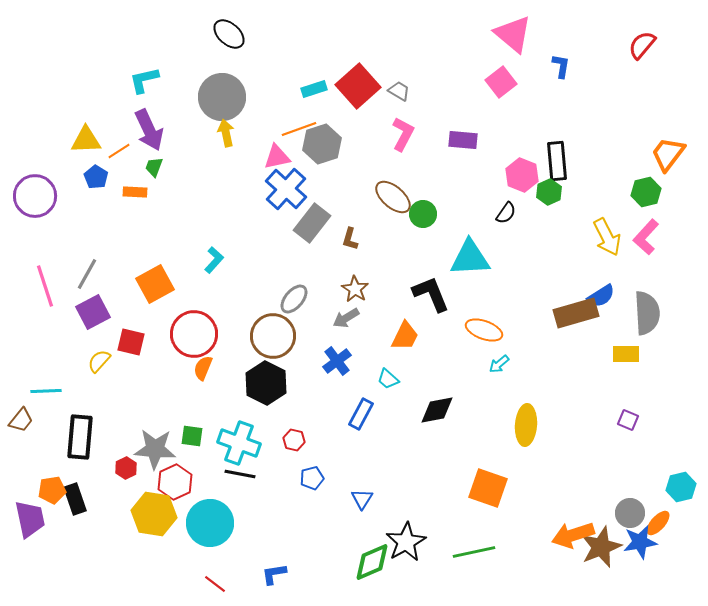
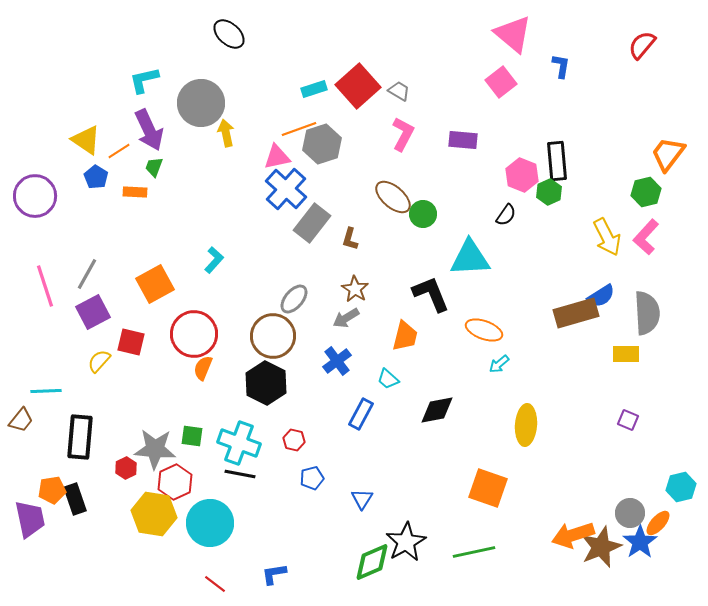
gray circle at (222, 97): moved 21 px left, 6 px down
yellow triangle at (86, 140): rotated 36 degrees clockwise
black semicircle at (506, 213): moved 2 px down
orange trapezoid at (405, 336): rotated 12 degrees counterclockwise
blue star at (640, 542): rotated 24 degrees counterclockwise
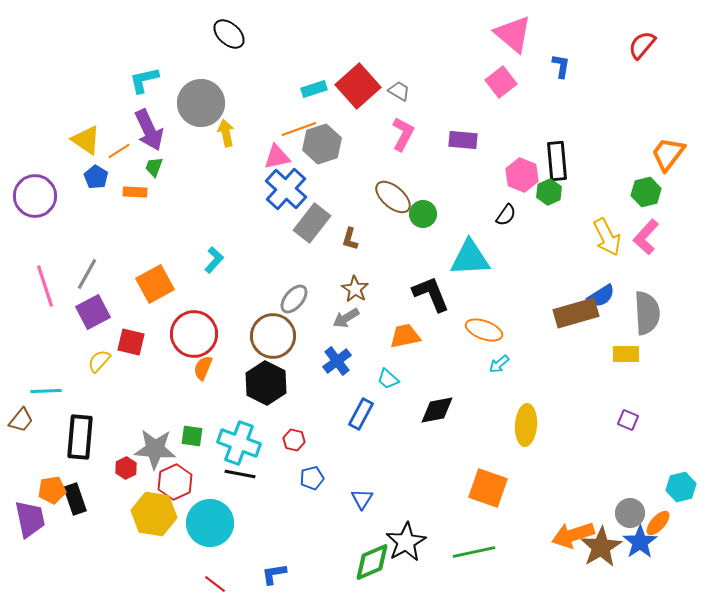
orange trapezoid at (405, 336): rotated 116 degrees counterclockwise
brown star at (601, 547): rotated 9 degrees counterclockwise
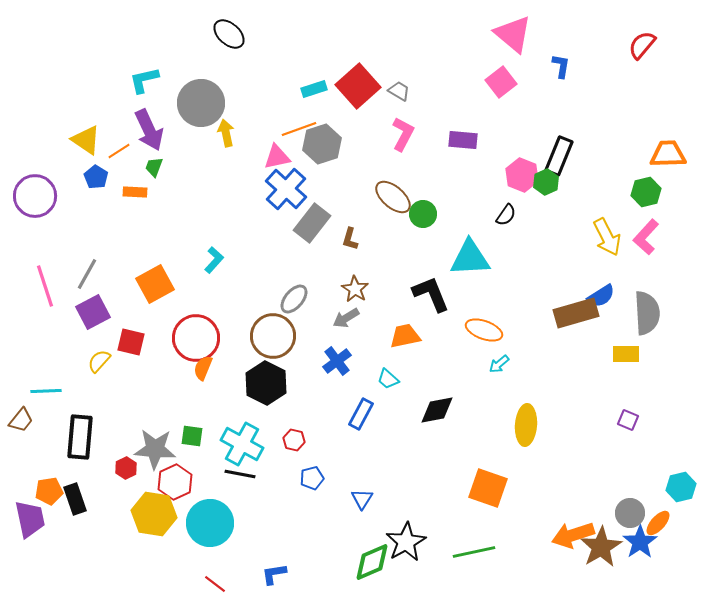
orange trapezoid at (668, 154): rotated 51 degrees clockwise
black rectangle at (557, 161): moved 2 px right, 5 px up; rotated 27 degrees clockwise
green hexagon at (549, 192): moved 3 px left, 10 px up
red circle at (194, 334): moved 2 px right, 4 px down
cyan cross at (239, 443): moved 3 px right, 1 px down; rotated 9 degrees clockwise
orange pentagon at (52, 490): moved 3 px left, 1 px down
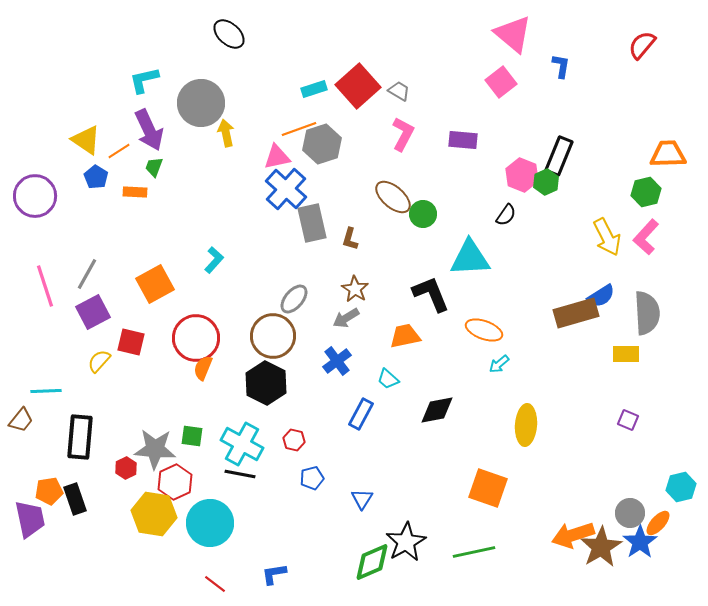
gray rectangle at (312, 223): rotated 51 degrees counterclockwise
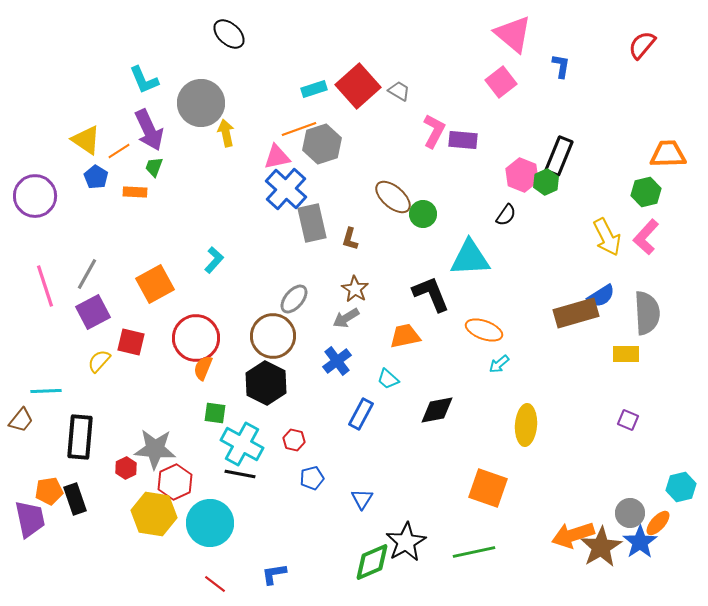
cyan L-shape at (144, 80): rotated 100 degrees counterclockwise
pink L-shape at (403, 134): moved 31 px right, 3 px up
green square at (192, 436): moved 23 px right, 23 px up
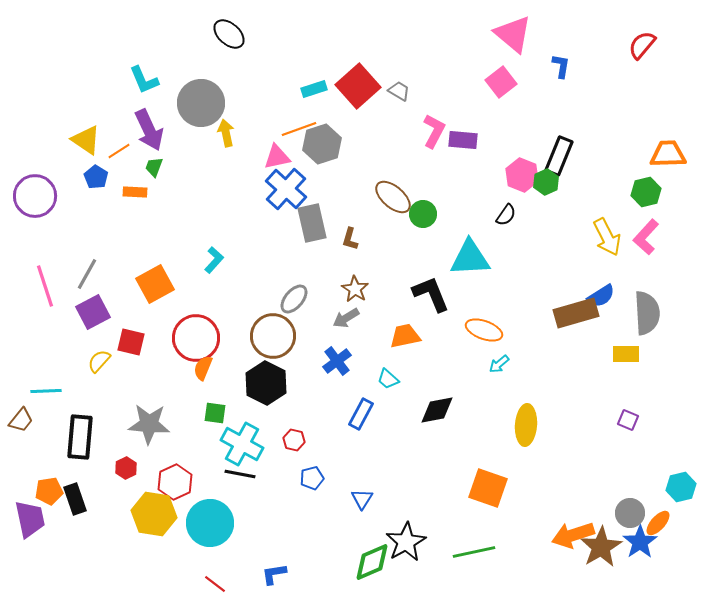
gray star at (155, 449): moved 6 px left, 25 px up
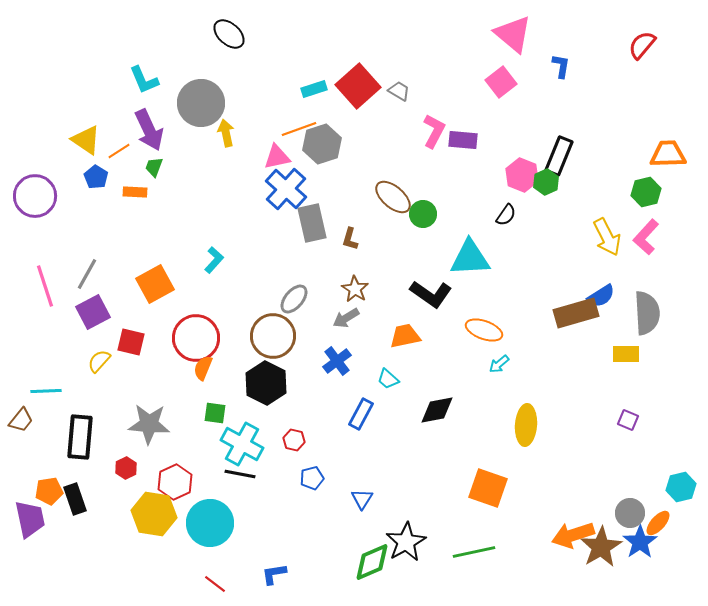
black L-shape at (431, 294): rotated 147 degrees clockwise
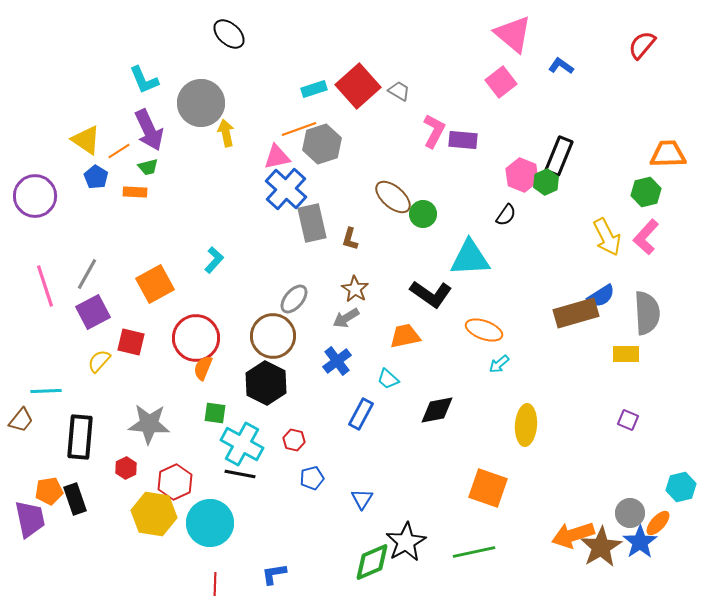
blue L-shape at (561, 66): rotated 65 degrees counterclockwise
green trapezoid at (154, 167): moved 6 px left; rotated 125 degrees counterclockwise
red line at (215, 584): rotated 55 degrees clockwise
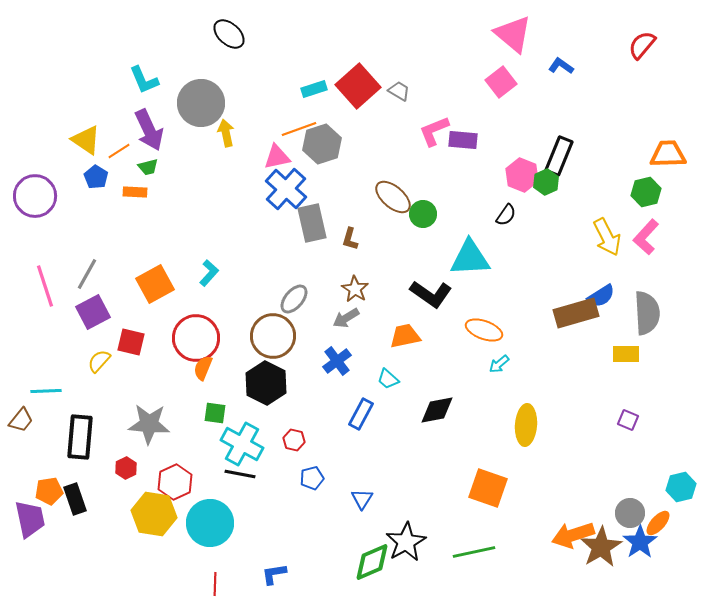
pink L-shape at (434, 131): rotated 140 degrees counterclockwise
cyan L-shape at (214, 260): moved 5 px left, 13 px down
